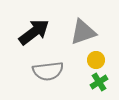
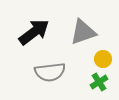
yellow circle: moved 7 px right, 1 px up
gray semicircle: moved 2 px right, 1 px down
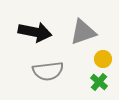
black arrow: moved 1 px right; rotated 48 degrees clockwise
gray semicircle: moved 2 px left, 1 px up
green cross: rotated 18 degrees counterclockwise
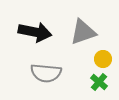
gray semicircle: moved 2 px left, 2 px down; rotated 12 degrees clockwise
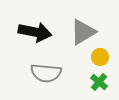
gray triangle: rotated 12 degrees counterclockwise
yellow circle: moved 3 px left, 2 px up
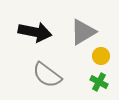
yellow circle: moved 1 px right, 1 px up
gray semicircle: moved 1 px right, 2 px down; rotated 32 degrees clockwise
green cross: rotated 12 degrees counterclockwise
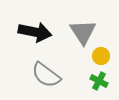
gray triangle: rotated 32 degrees counterclockwise
gray semicircle: moved 1 px left
green cross: moved 1 px up
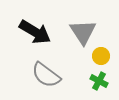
black arrow: rotated 20 degrees clockwise
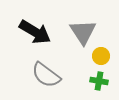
green cross: rotated 18 degrees counterclockwise
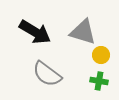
gray triangle: rotated 40 degrees counterclockwise
yellow circle: moved 1 px up
gray semicircle: moved 1 px right, 1 px up
